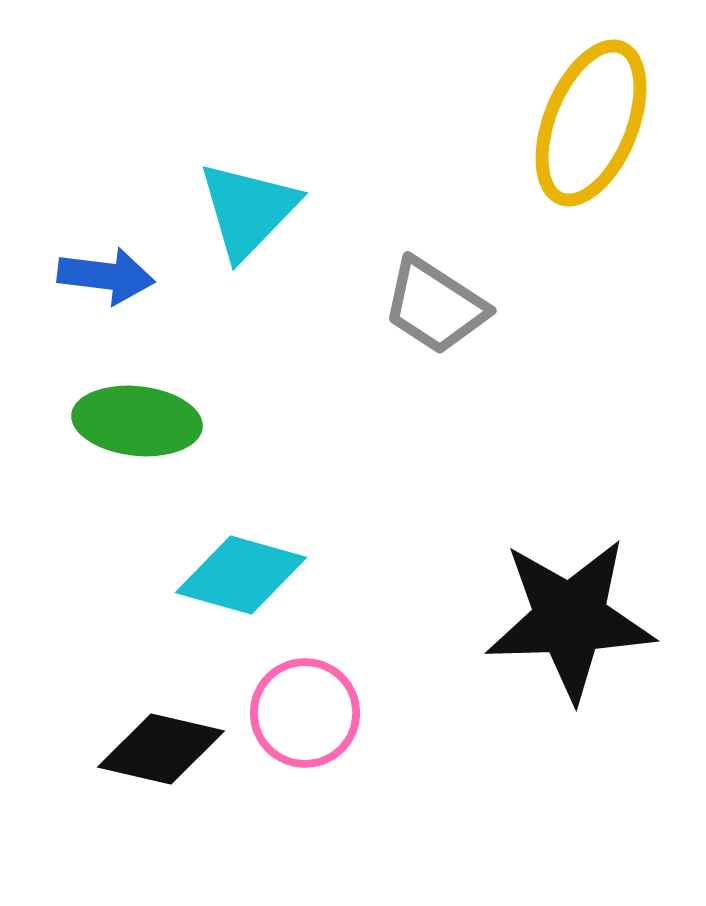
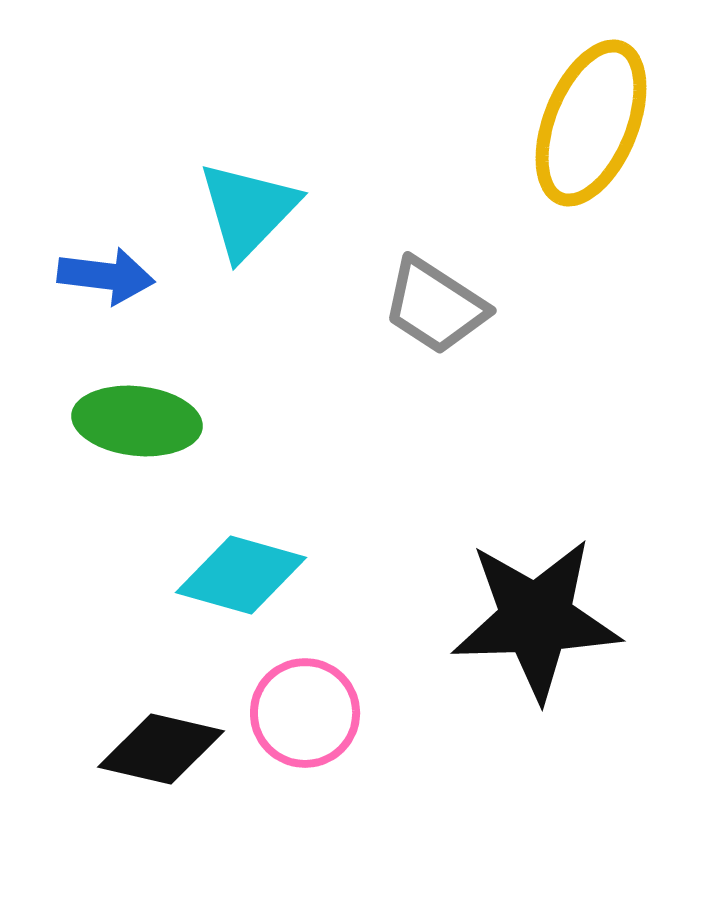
black star: moved 34 px left
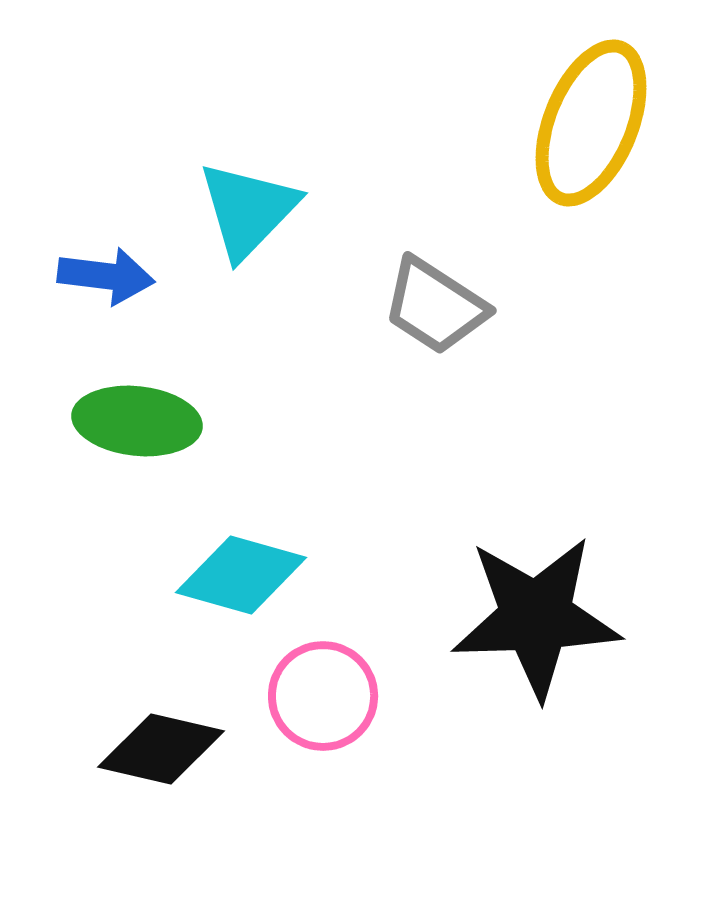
black star: moved 2 px up
pink circle: moved 18 px right, 17 px up
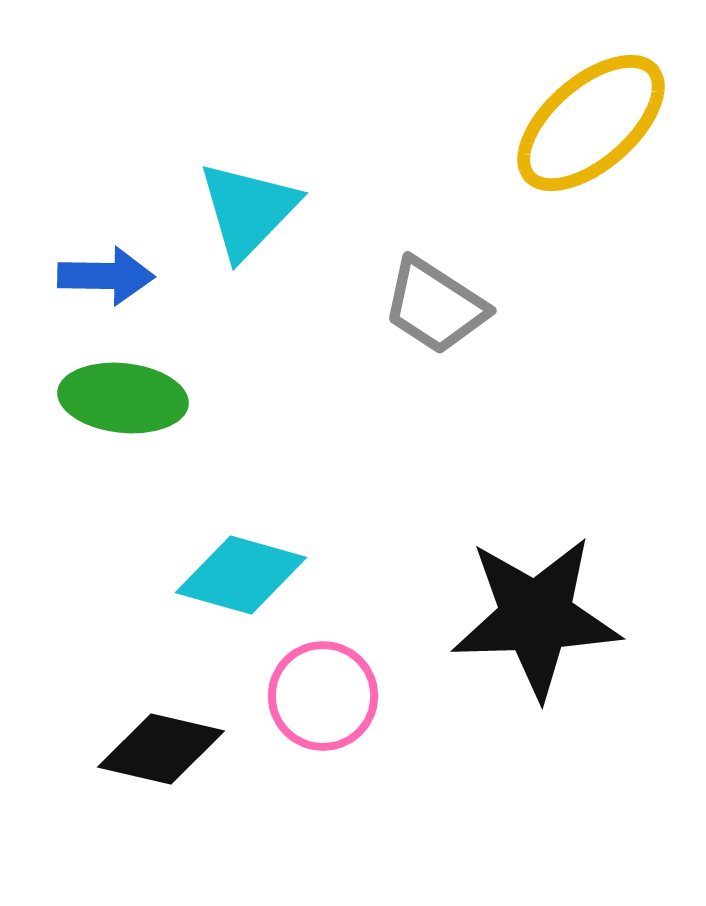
yellow ellipse: rotated 27 degrees clockwise
blue arrow: rotated 6 degrees counterclockwise
green ellipse: moved 14 px left, 23 px up
